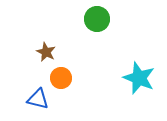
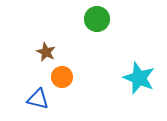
orange circle: moved 1 px right, 1 px up
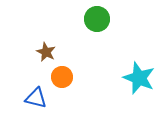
blue triangle: moved 2 px left, 1 px up
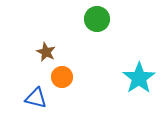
cyan star: rotated 16 degrees clockwise
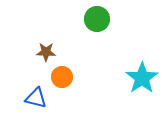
brown star: rotated 24 degrees counterclockwise
cyan star: moved 3 px right
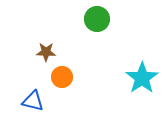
blue triangle: moved 3 px left, 3 px down
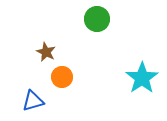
brown star: rotated 24 degrees clockwise
blue triangle: rotated 30 degrees counterclockwise
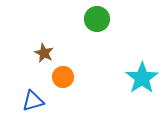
brown star: moved 2 px left, 1 px down
orange circle: moved 1 px right
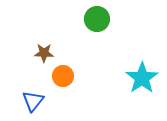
brown star: rotated 24 degrees counterclockwise
orange circle: moved 1 px up
blue triangle: rotated 35 degrees counterclockwise
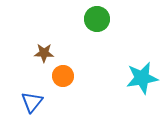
cyan star: rotated 24 degrees clockwise
blue triangle: moved 1 px left, 1 px down
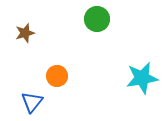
brown star: moved 19 px left, 20 px up; rotated 18 degrees counterclockwise
orange circle: moved 6 px left
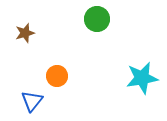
blue triangle: moved 1 px up
